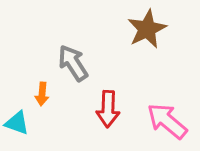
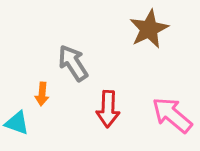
brown star: moved 2 px right
pink arrow: moved 5 px right, 6 px up
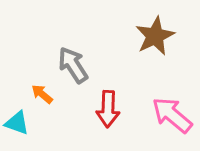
brown star: moved 6 px right, 7 px down
gray arrow: moved 2 px down
orange arrow: rotated 125 degrees clockwise
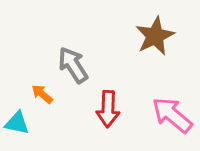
cyan triangle: rotated 8 degrees counterclockwise
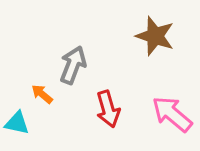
brown star: rotated 27 degrees counterclockwise
gray arrow: rotated 54 degrees clockwise
red arrow: rotated 18 degrees counterclockwise
pink arrow: moved 1 px up
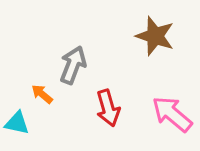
red arrow: moved 1 px up
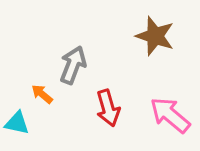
pink arrow: moved 2 px left, 1 px down
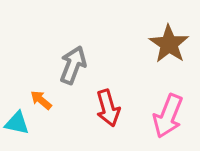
brown star: moved 14 px right, 8 px down; rotated 15 degrees clockwise
orange arrow: moved 1 px left, 6 px down
pink arrow: moved 2 px left, 1 px down; rotated 108 degrees counterclockwise
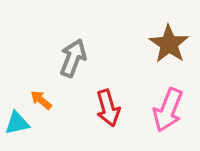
gray arrow: moved 7 px up
pink arrow: moved 6 px up
cyan triangle: rotated 24 degrees counterclockwise
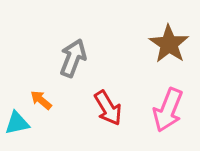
red arrow: rotated 15 degrees counterclockwise
